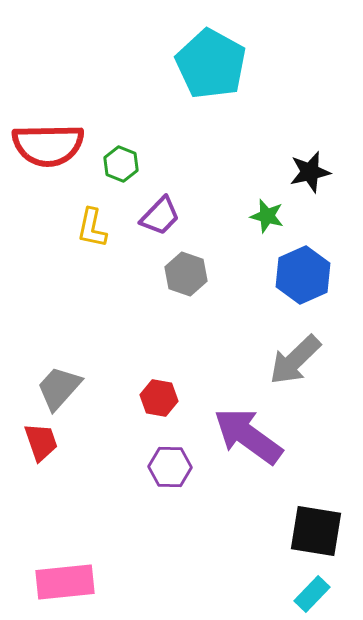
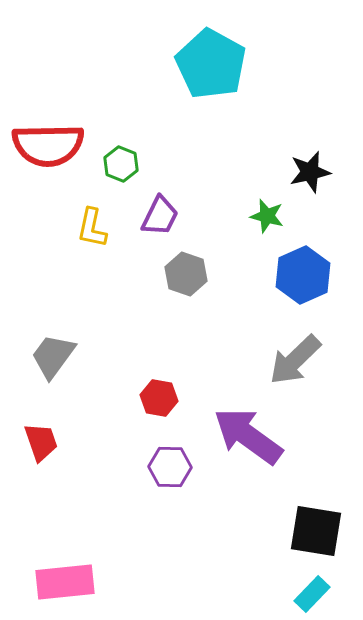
purple trapezoid: rotated 18 degrees counterclockwise
gray trapezoid: moved 6 px left, 32 px up; rotated 6 degrees counterclockwise
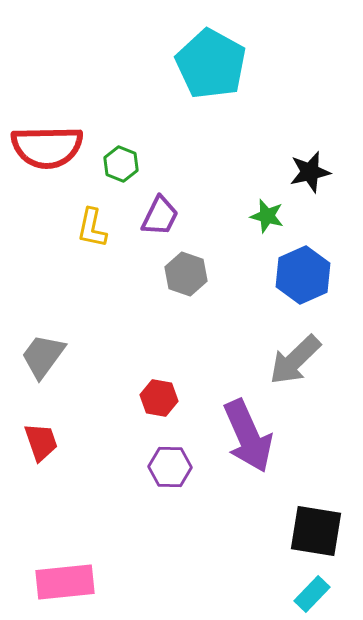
red semicircle: moved 1 px left, 2 px down
gray trapezoid: moved 10 px left
purple arrow: rotated 150 degrees counterclockwise
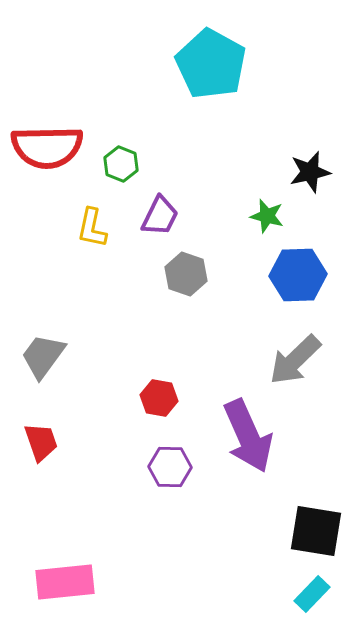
blue hexagon: moved 5 px left; rotated 22 degrees clockwise
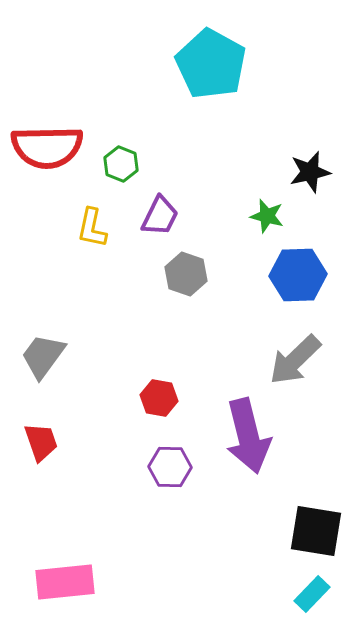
purple arrow: rotated 10 degrees clockwise
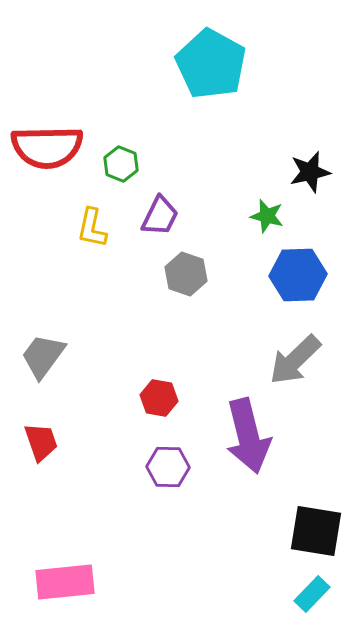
purple hexagon: moved 2 px left
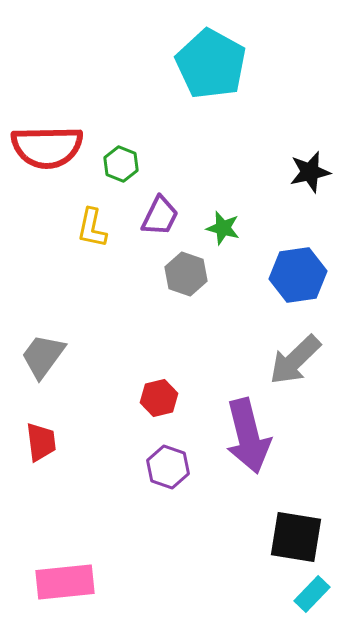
green star: moved 44 px left, 12 px down
blue hexagon: rotated 6 degrees counterclockwise
red hexagon: rotated 24 degrees counterclockwise
red trapezoid: rotated 12 degrees clockwise
purple hexagon: rotated 18 degrees clockwise
black square: moved 20 px left, 6 px down
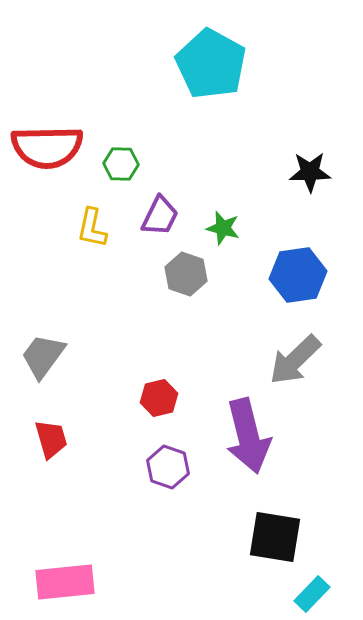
green hexagon: rotated 20 degrees counterclockwise
black star: rotated 12 degrees clockwise
red trapezoid: moved 10 px right, 3 px up; rotated 9 degrees counterclockwise
black square: moved 21 px left
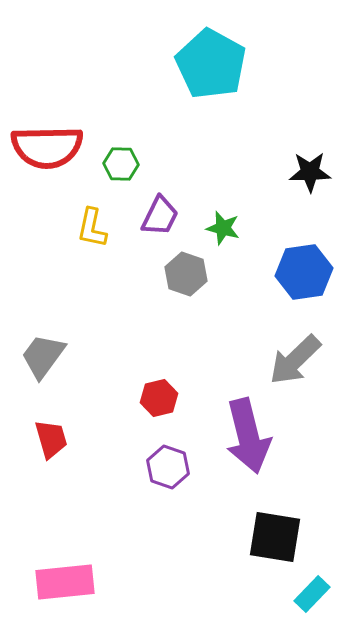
blue hexagon: moved 6 px right, 3 px up
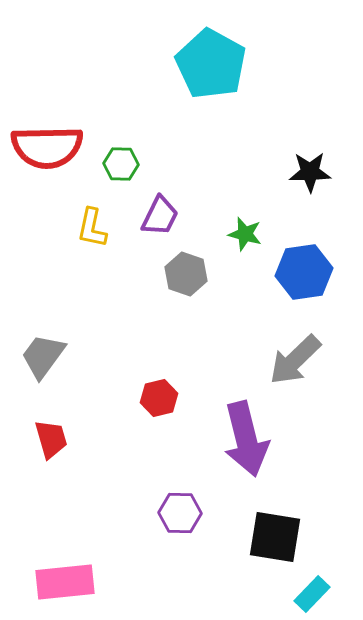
green star: moved 22 px right, 6 px down
purple arrow: moved 2 px left, 3 px down
purple hexagon: moved 12 px right, 46 px down; rotated 18 degrees counterclockwise
